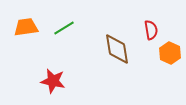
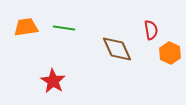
green line: rotated 40 degrees clockwise
brown diamond: rotated 16 degrees counterclockwise
red star: rotated 20 degrees clockwise
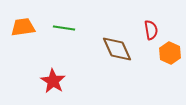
orange trapezoid: moved 3 px left
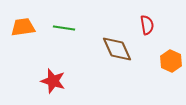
red semicircle: moved 4 px left, 5 px up
orange hexagon: moved 1 px right, 8 px down
red star: rotated 15 degrees counterclockwise
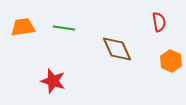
red semicircle: moved 12 px right, 3 px up
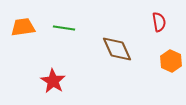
red star: rotated 15 degrees clockwise
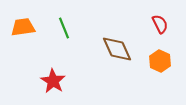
red semicircle: moved 1 px right, 2 px down; rotated 18 degrees counterclockwise
green line: rotated 60 degrees clockwise
orange hexagon: moved 11 px left
